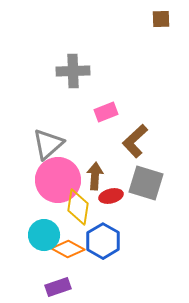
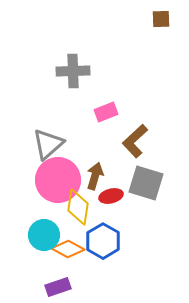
brown arrow: rotated 12 degrees clockwise
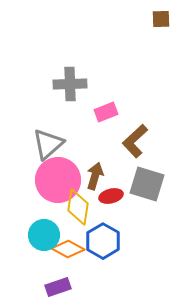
gray cross: moved 3 px left, 13 px down
gray square: moved 1 px right, 1 px down
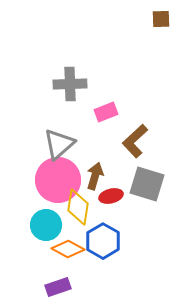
gray triangle: moved 11 px right
cyan circle: moved 2 px right, 10 px up
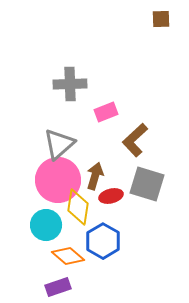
brown L-shape: moved 1 px up
orange diamond: moved 7 px down; rotated 12 degrees clockwise
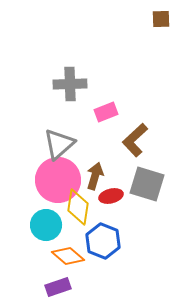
blue hexagon: rotated 8 degrees counterclockwise
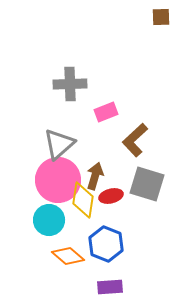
brown square: moved 2 px up
yellow diamond: moved 5 px right, 7 px up
cyan circle: moved 3 px right, 5 px up
blue hexagon: moved 3 px right, 3 px down
purple rectangle: moved 52 px right; rotated 15 degrees clockwise
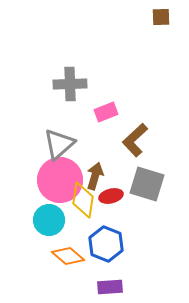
pink circle: moved 2 px right
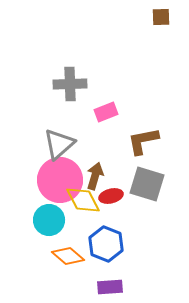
brown L-shape: moved 8 px right, 1 px down; rotated 32 degrees clockwise
yellow diamond: rotated 36 degrees counterclockwise
